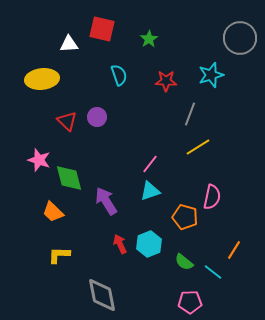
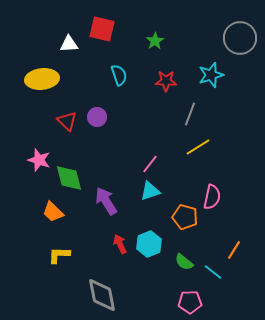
green star: moved 6 px right, 2 px down
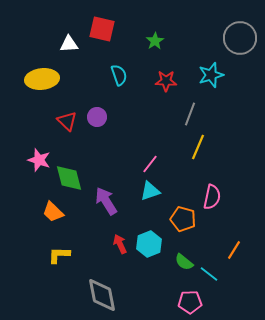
yellow line: rotated 35 degrees counterclockwise
orange pentagon: moved 2 px left, 2 px down
cyan line: moved 4 px left, 2 px down
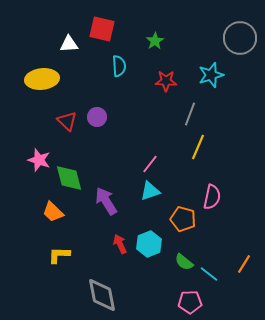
cyan semicircle: moved 9 px up; rotated 15 degrees clockwise
orange line: moved 10 px right, 14 px down
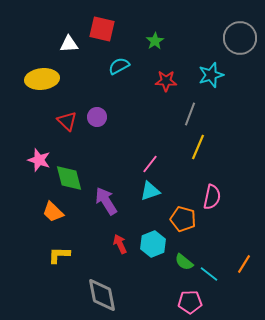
cyan semicircle: rotated 115 degrees counterclockwise
cyan hexagon: moved 4 px right
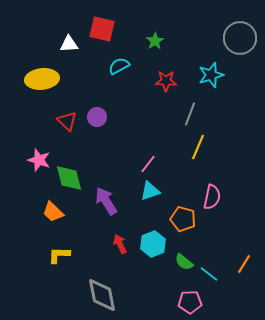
pink line: moved 2 px left
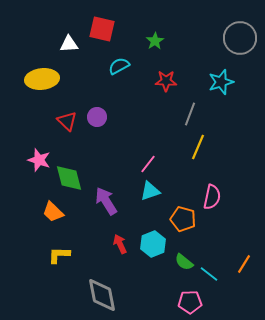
cyan star: moved 10 px right, 7 px down
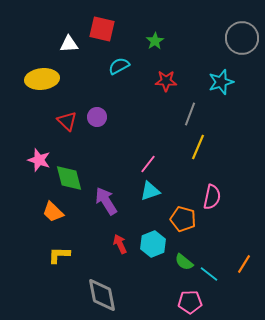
gray circle: moved 2 px right
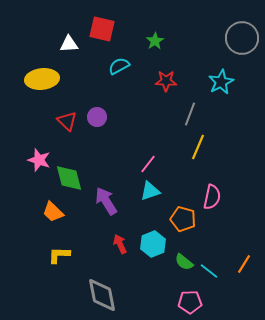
cyan star: rotated 10 degrees counterclockwise
cyan line: moved 3 px up
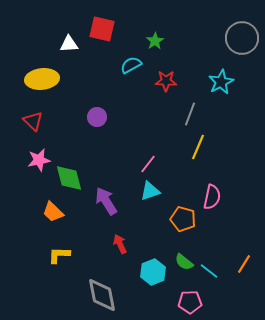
cyan semicircle: moved 12 px right, 1 px up
red triangle: moved 34 px left
pink star: rotated 30 degrees counterclockwise
cyan hexagon: moved 28 px down
